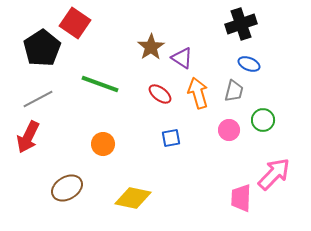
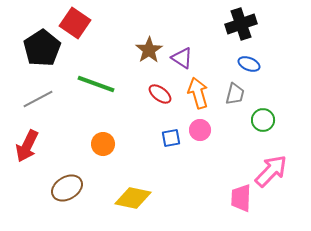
brown star: moved 2 px left, 3 px down
green line: moved 4 px left
gray trapezoid: moved 1 px right, 3 px down
pink circle: moved 29 px left
red arrow: moved 1 px left, 9 px down
pink arrow: moved 3 px left, 3 px up
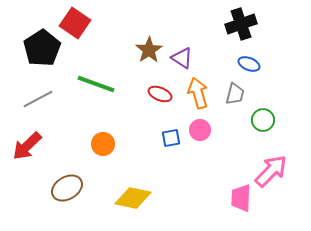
red ellipse: rotated 15 degrees counterclockwise
red arrow: rotated 20 degrees clockwise
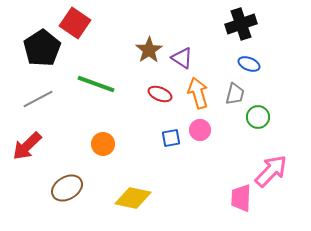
green circle: moved 5 px left, 3 px up
